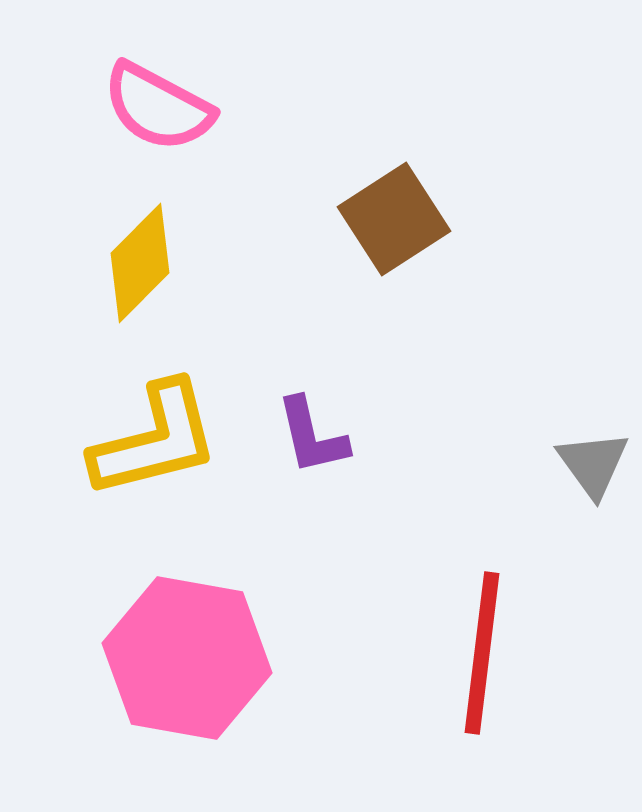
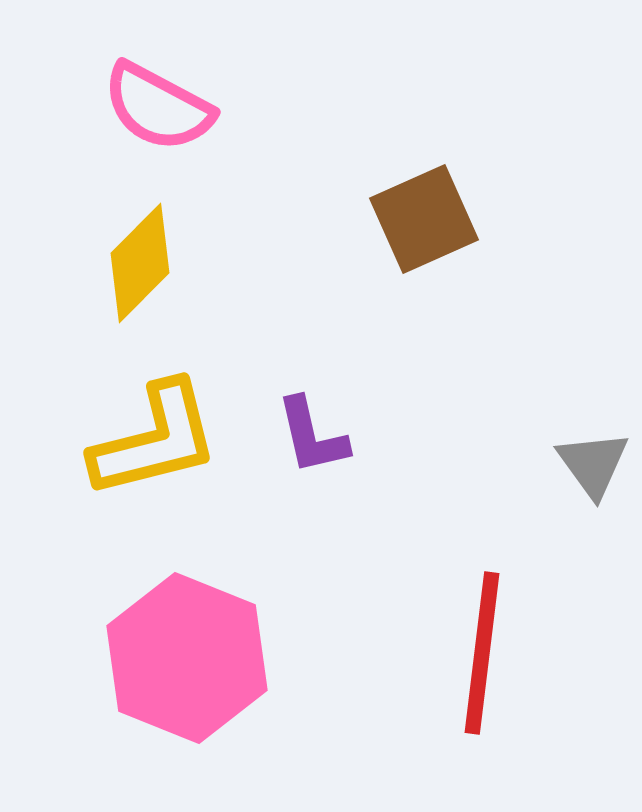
brown square: moved 30 px right; rotated 9 degrees clockwise
pink hexagon: rotated 12 degrees clockwise
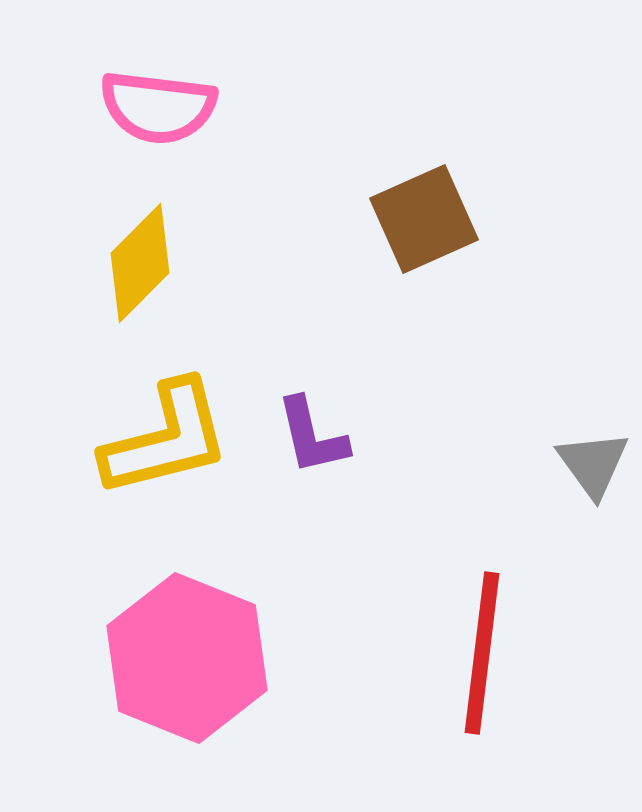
pink semicircle: rotated 21 degrees counterclockwise
yellow L-shape: moved 11 px right, 1 px up
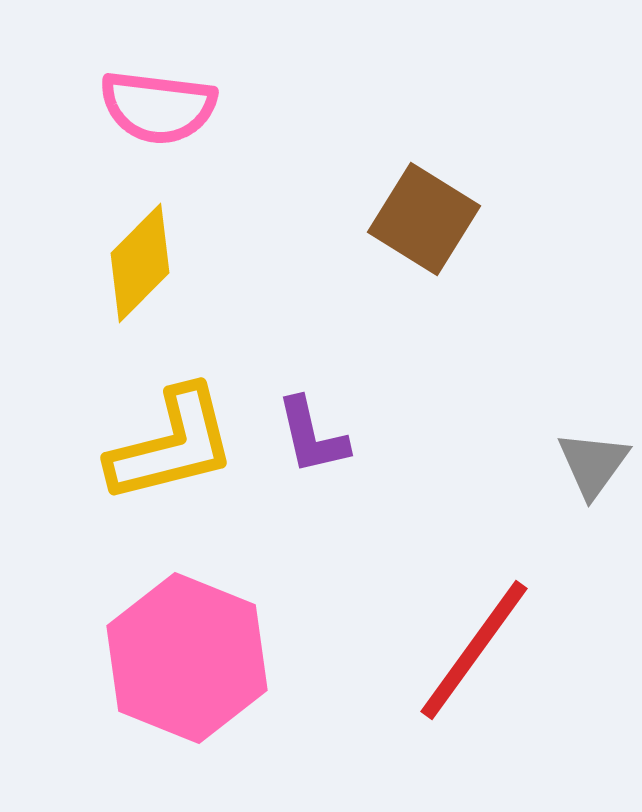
brown square: rotated 34 degrees counterclockwise
yellow L-shape: moved 6 px right, 6 px down
gray triangle: rotated 12 degrees clockwise
red line: moved 8 px left, 3 px up; rotated 29 degrees clockwise
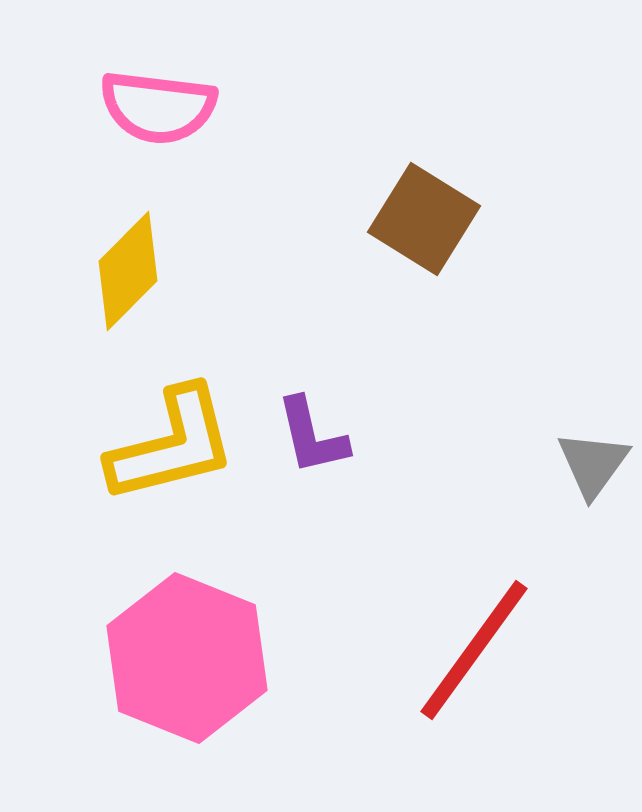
yellow diamond: moved 12 px left, 8 px down
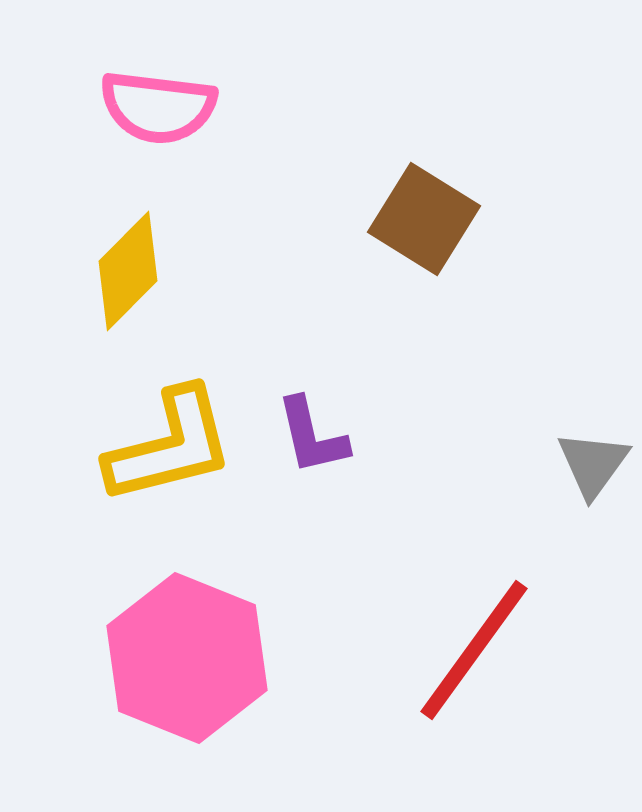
yellow L-shape: moved 2 px left, 1 px down
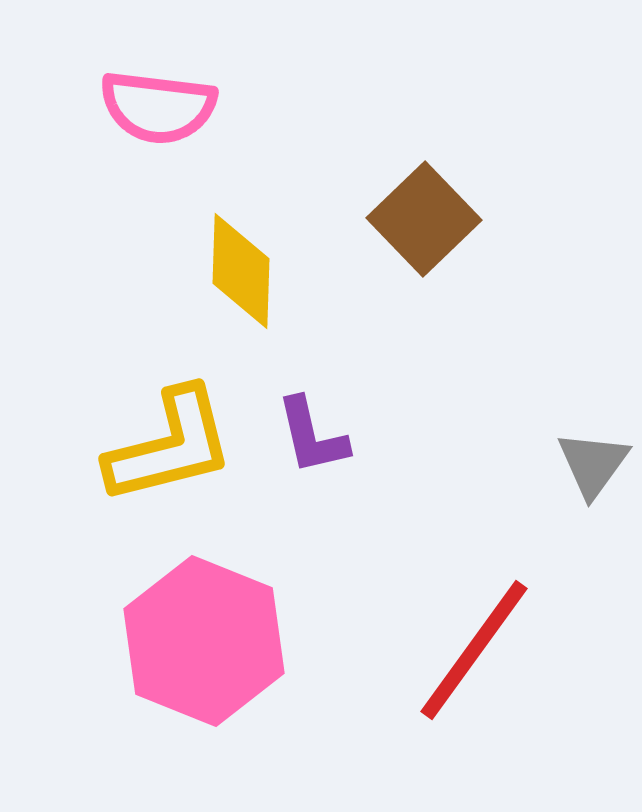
brown square: rotated 14 degrees clockwise
yellow diamond: moved 113 px right; rotated 43 degrees counterclockwise
pink hexagon: moved 17 px right, 17 px up
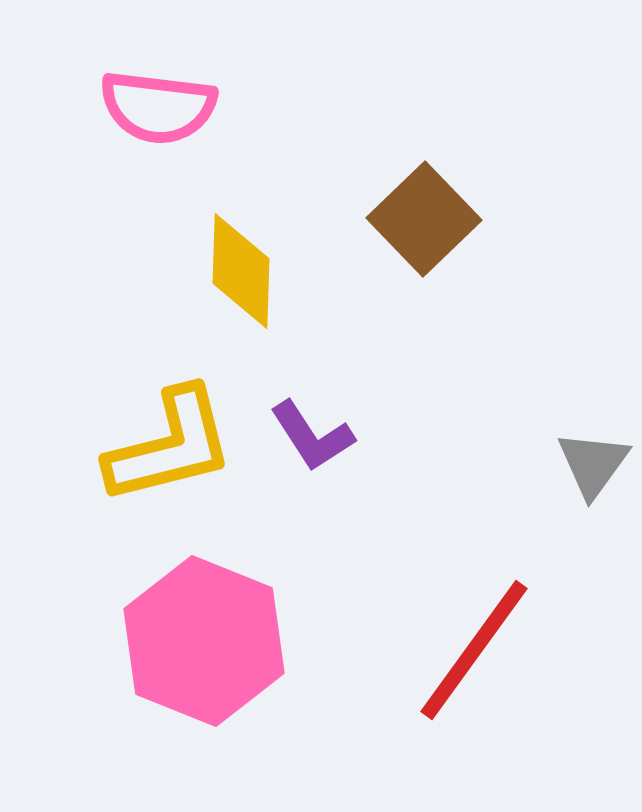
purple L-shape: rotated 20 degrees counterclockwise
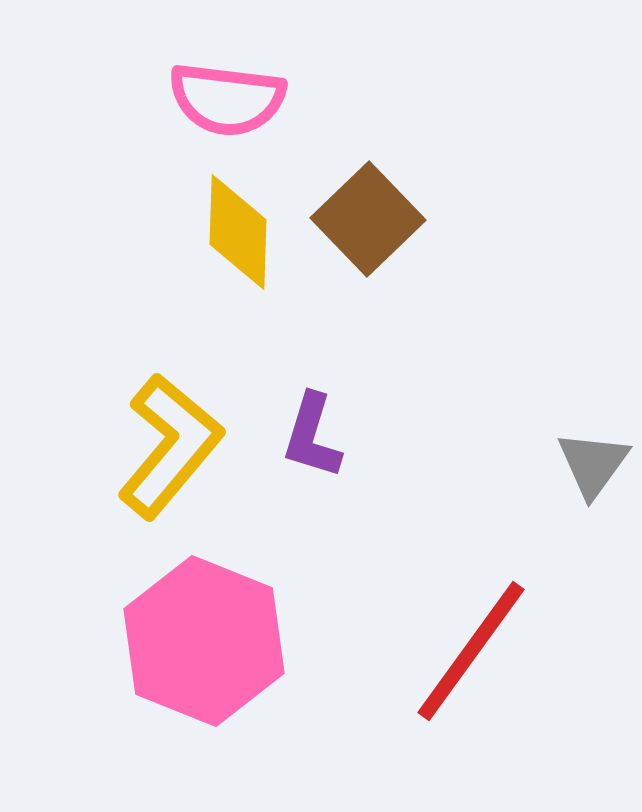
pink semicircle: moved 69 px right, 8 px up
brown square: moved 56 px left
yellow diamond: moved 3 px left, 39 px up
purple L-shape: rotated 50 degrees clockwise
yellow L-shape: rotated 36 degrees counterclockwise
red line: moved 3 px left, 1 px down
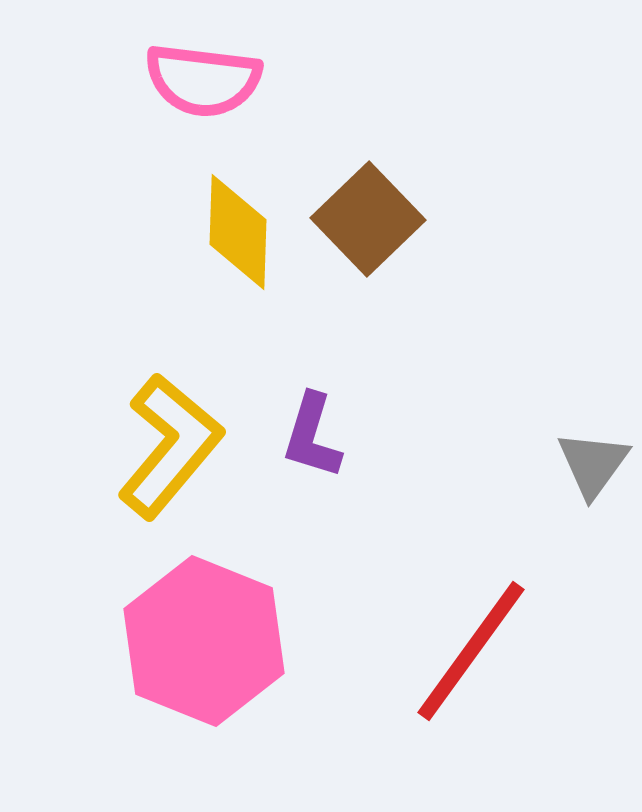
pink semicircle: moved 24 px left, 19 px up
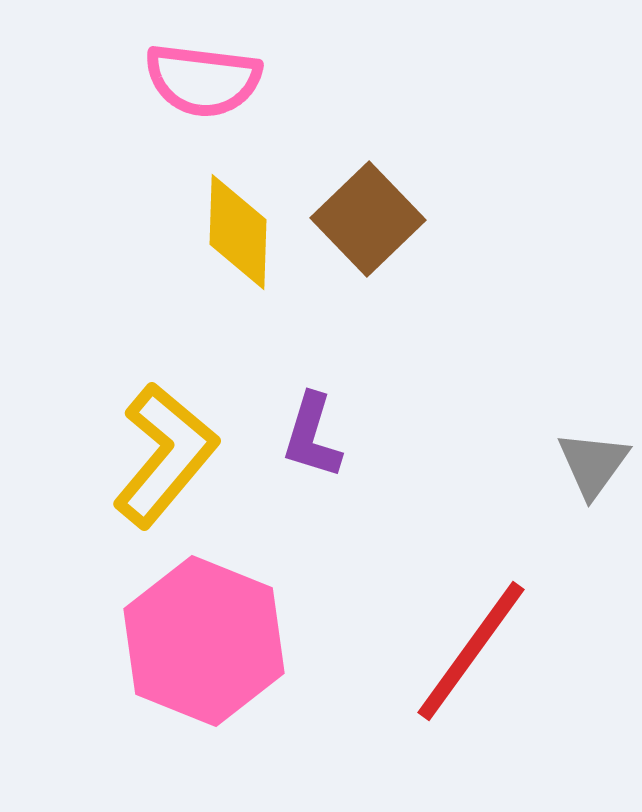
yellow L-shape: moved 5 px left, 9 px down
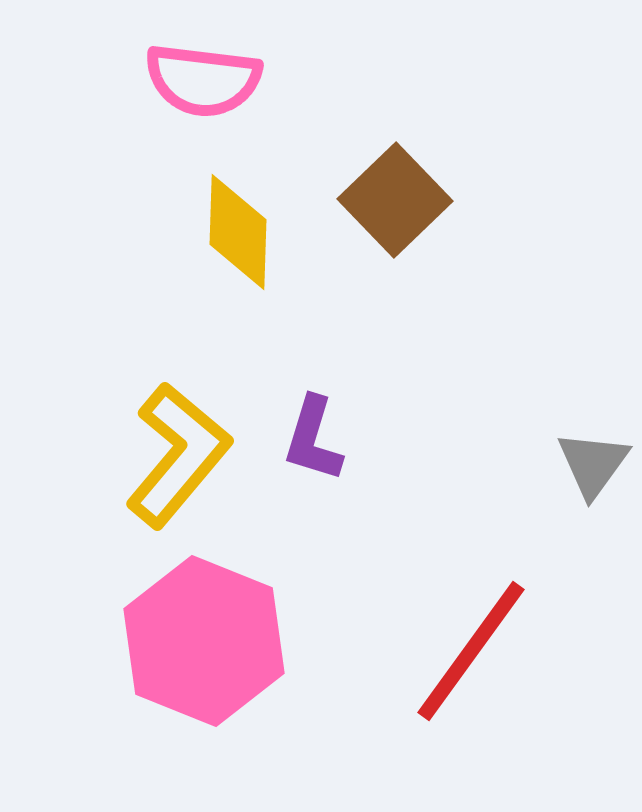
brown square: moved 27 px right, 19 px up
purple L-shape: moved 1 px right, 3 px down
yellow L-shape: moved 13 px right
